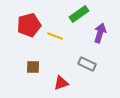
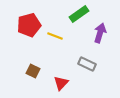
brown square: moved 4 px down; rotated 24 degrees clockwise
red triangle: rotated 28 degrees counterclockwise
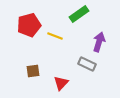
purple arrow: moved 1 px left, 9 px down
brown square: rotated 32 degrees counterclockwise
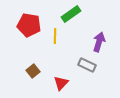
green rectangle: moved 8 px left
red pentagon: rotated 25 degrees clockwise
yellow line: rotated 70 degrees clockwise
gray rectangle: moved 1 px down
brown square: rotated 32 degrees counterclockwise
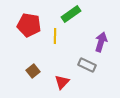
purple arrow: moved 2 px right
red triangle: moved 1 px right, 1 px up
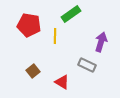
red triangle: rotated 42 degrees counterclockwise
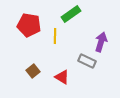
gray rectangle: moved 4 px up
red triangle: moved 5 px up
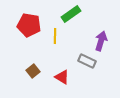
purple arrow: moved 1 px up
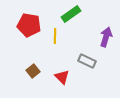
purple arrow: moved 5 px right, 4 px up
red triangle: rotated 14 degrees clockwise
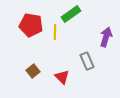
red pentagon: moved 2 px right
yellow line: moved 4 px up
gray rectangle: rotated 42 degrees clockwise
